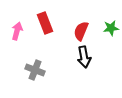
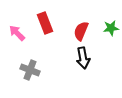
pink arrow: moved 2 px down; rotated 60 degrees counterclockwise
black arrow: moved 1 px left, 1 px down
gray cross: moved 5 px left
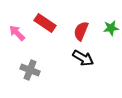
red rectangle: rotated 35 degrees counterclockwise
black arrow: rotated 50 degrees counterclockwise
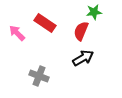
green star: moved 17 px left, 16 px up
black arrow: rotated 60 degrees counterclockwise
gray cross: moved 9 px right, 6 px down
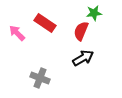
green star: moved 1 px down
gray cross: moved 1 px right, 2 px down
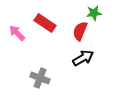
red semicircle: moved 1 px left
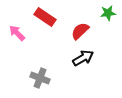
green star: moved 14 px right
red rectangle: moved 6 px up
red semicircle: rotated 24 degrees clockwise
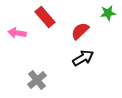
red rectangle: rotated 15 degrees clockwise
pink arrow: rotated 36 degrees counterclockwise
gray cross: moved 3 px left, 2 px down; rotated 30 degrees clockwise
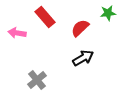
red semicircle: moved 3 px up
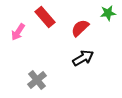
pink arrow: moved 1 px right, 1 px up; rotated 66 degrees counterclockwise
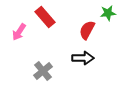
red semicircle: moved 7 px right, 2 px down; rotated 18 degrees counterclockwise
pink arrow: moved 1 px right
black arrow: rotated 30 degrees clockwise
gray cross: moved 6 px right, 9 px up
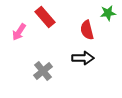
red semicircle: rotated 42 degrees counterclockwise
